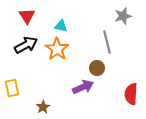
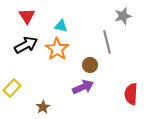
brown circle: moved 7 px left, 3 px up
yellow rectangle: rotated 54 degrees clockwise
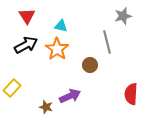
purple arrow: moved 13 px left, 9 px down
brown star: moved 3 px right; rotated 24 degrees counterclockwise
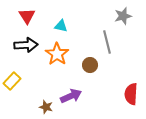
black arrow: rotated 25 degrees clockwise
orange star: moved 5 px down
yellow rectangle: moved 7 px up
purple arrow: moved 1 px right
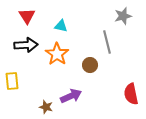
yellow rectangle: rotated 48 degrees counterclockwise
red semicircle: rotated 15 degrees counterclockwise
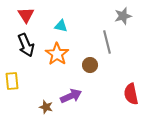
red triangle: moved 1 px left, 1 px up
black arrow: rotated 70 degrees clockwise
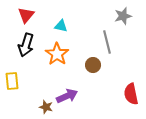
red triangle: rotated 12 degrees clockwise
black arrow: rotated 40 degrees clockwise
brown circle: moved 3 px right
purple arrow: moved 4 px left
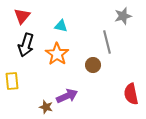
red triangle: moved 4 px left, 1 px down
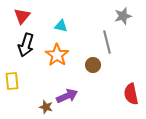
orange star: moved 1 px down
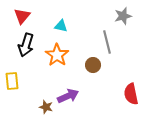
purple arrow: moved 1 px right
